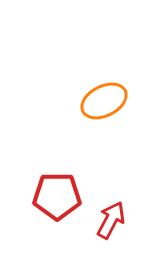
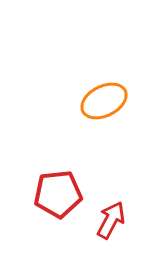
red pentagon: moved 1 px right, 2 px up; rotated 6 degrees counterclockwise
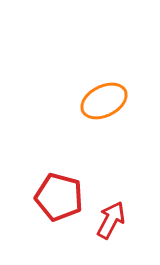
red pentagon: moved 1 px right, 3 px down; rotated 21 degrees clockwise
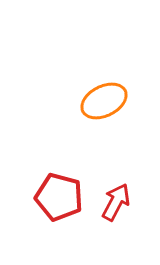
red arrow: moved 5 px right, 18 px up
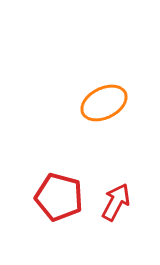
orange ellipse: moved 2 px down
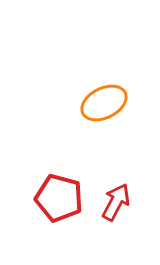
red pentagon: moved 1 px down
